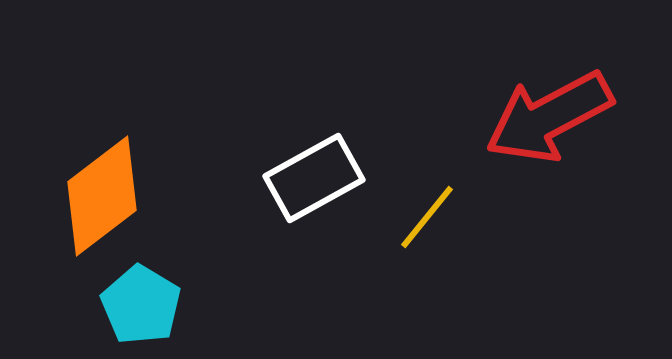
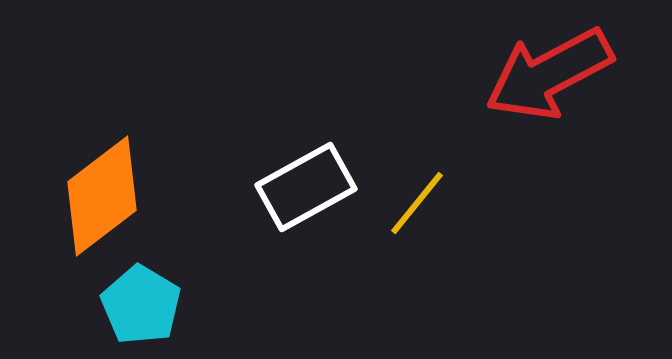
red arrow: moved 43 px up
white rectangle: moved 8 px left, 9 px down
yellow line: moved 10 px left, 14 px up
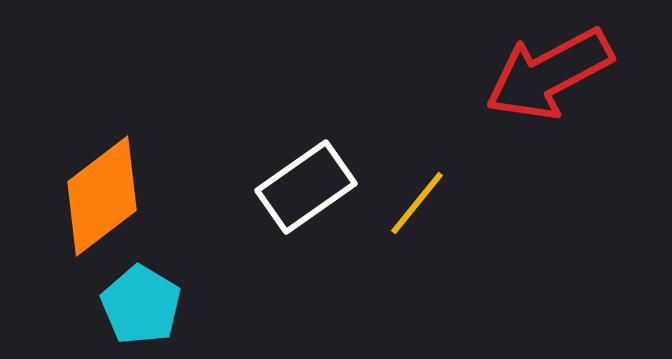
white rectangle: rotated 6 degrees counterclockwise
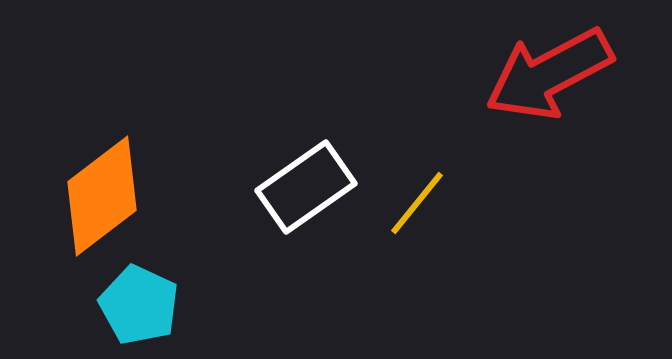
cyan pentagon: moved 2 px left; rotated 6 degrees counterclockwise
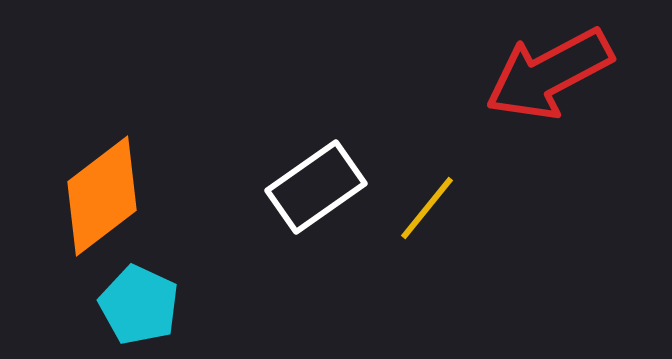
white rectangle: moved 10 px right
yellow line: moved 10 px right, 5 px down
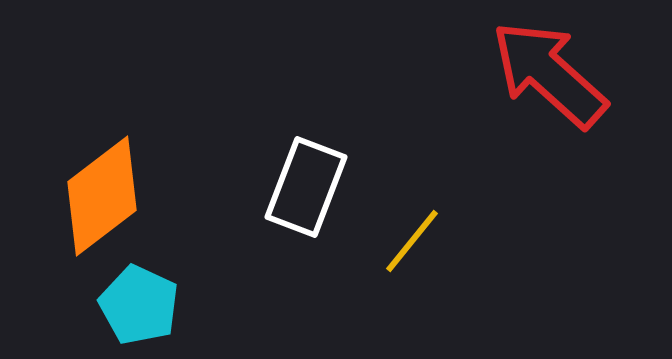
red arrow: rotated 70 degrees clockwise
white rectangle: moved 10 px left; rotated 34 degrees counterclockwise
yellow line: moved 15 px left, 33 px down
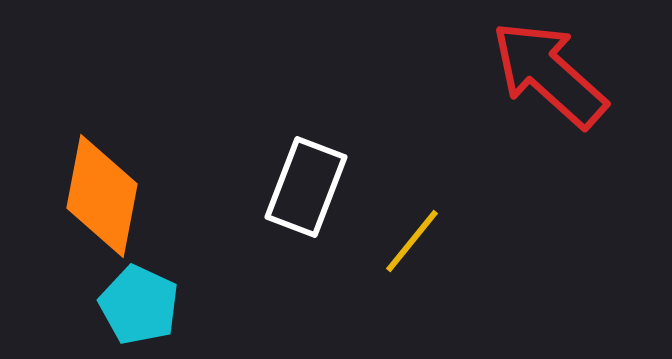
orange diamond: rotated 42 degrees counterclockwise
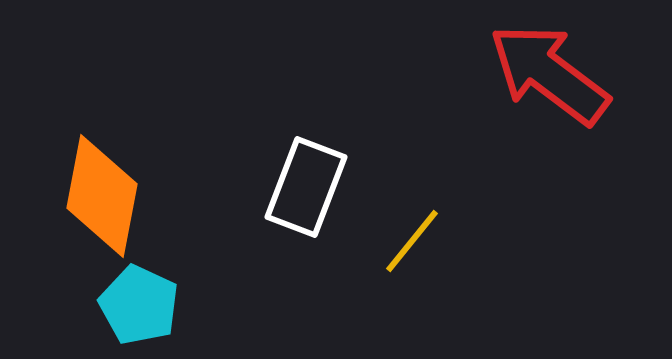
red arrow: rotated 5 degrees counterclockwise
